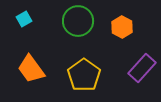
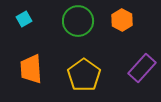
orange hexagon: moved 7 px up
orange trapezoid: rotated 32 degrees clockwise
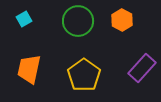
orange trapezoid: moved 2 px left; rotated 16 degrees clockwise
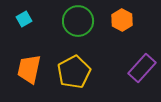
yellow pentagon: moved 10 px left, 3 px up; rotated 8 degrees clockwise
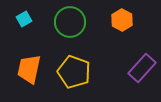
green circle: moved 8 px left, 1 px down
yellow pentagon: rotated 24 degrees counterclockwise
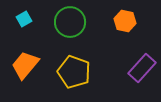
orange hexagon: moved 3 px right, 1 px down; rotated 15 degrees counterclockwise
orange trapezoid: moved 4 px left, 4 px up; rotated 28 degrees clockwise
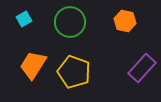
orange trapezoid: moved 8 px right; rotated 8 degrees counterclockwise
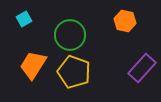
green circle: moved 13 px down
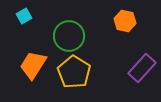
cyan square: moved 3 px up
green circle: moved 1 px left, 1 px down
yellow pentagon: rotated 12 degrees clockwise
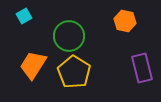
purple rectangle: rotated 56 degrees counterclockwise
